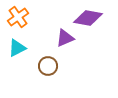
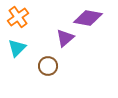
purple triangle: rotated 18 degrees counterclockwise
cyan triangle: rotated 18 degrees counterclockwise
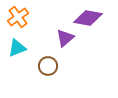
cyan triangle: rotated 24 degrees clockwise
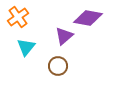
purple triangle: moved 1 px left, 2 px up
cyan triangle: moved 9 px right, 1 px up; rotated 30 degrees counterclockwise
brown circle: moved 10 px right
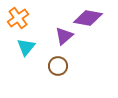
orange cross: moved 1 px down
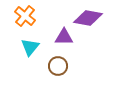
orange cross: moved 7 px right, 2 px up; rotated 15 degrees counterclockwise
purple triangle: moved 1 px down; rotated 42 degrees clockwise
cyan triangle: moved 4 px right
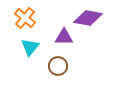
orange cross: moved 2 px down
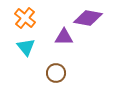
cyan triangle: moved 4 px left; rotated 18 degrees counterclockwise
brown circle: moved 2 px left, 7 px down
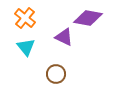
purple triangle: rotated 24 degrees clockwise
brown circle: moved 1 px down
